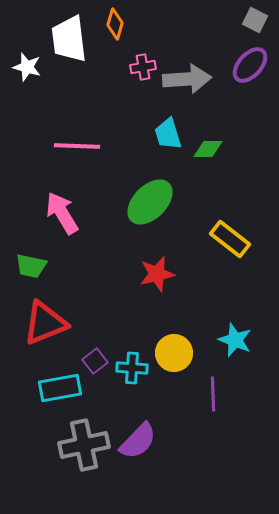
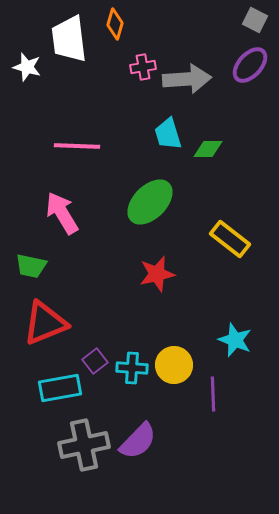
yellow circle: moved 12 px down
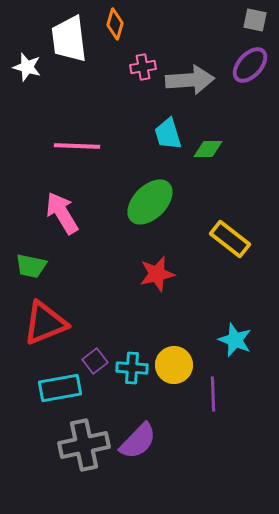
gray square: rotated 15 degrees counterclockwise
gray arrow: moved 3 px right, 1 px down
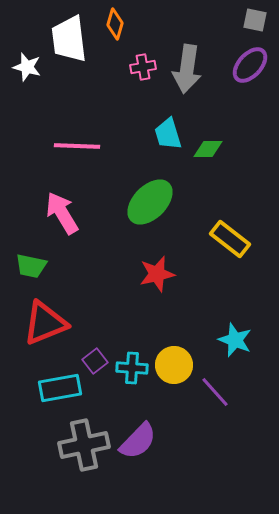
gray arrow: moved 3 px left, 11 px up; rotated 102 degrees clockwise
purple line: moved 2 px right, 2 px up; rotated 40 degrees counterclockwise
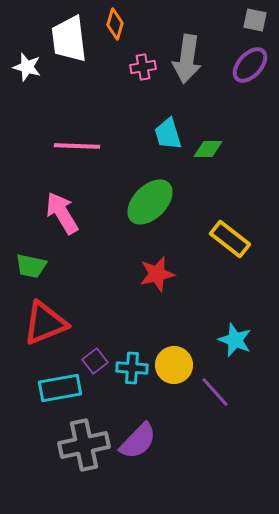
gray arrow: moved 10 px up
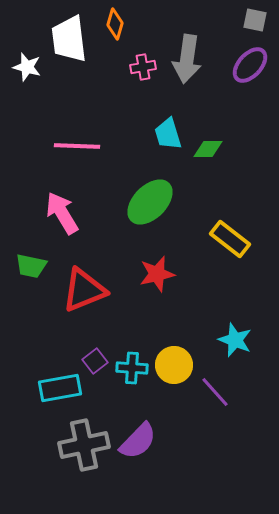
red triangle: moved 39 px right, 33 px up
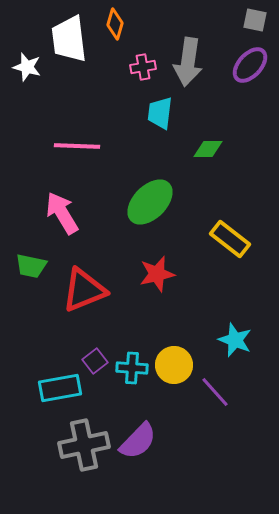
gray arrow: moved 1 px right, 3 px down
cyan trapezoid: moved 8 px left, 21 px up; rotated 24 degrees clockwise
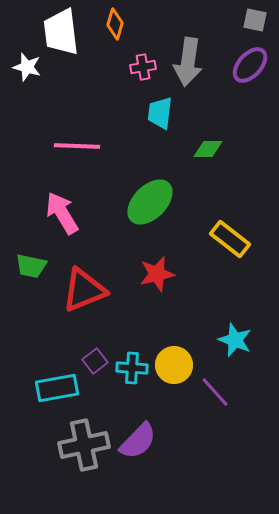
white trapezoid: moved 8 px left, 7 px up
cyan rectangle: moved 3 px left
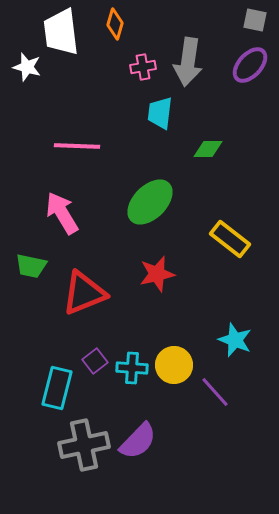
red triangle: moved 3 px down
cyan rectangle: rotated 66 degrees counterclockwise
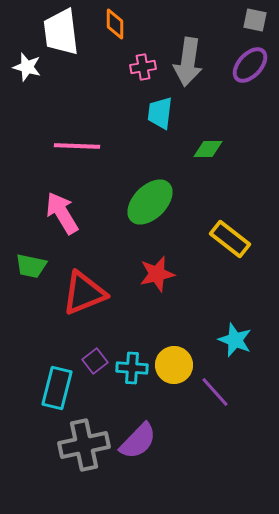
orange diamond: rotated 16 degrees counterclockwise
